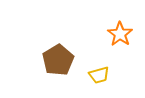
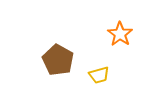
brown pentagon: rotated 12 degrees counterclockwise
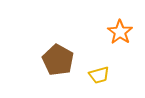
orange star: moved 2 px up
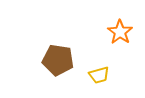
brown pentagon: rotated 20 degrees counterclockwise
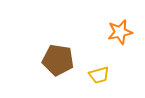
orange star: rotated 25 degrees clockwise
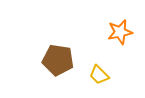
yellow trapezoid: rotated 60 degrees clockwise
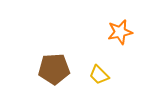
brown pentagon: moved 4 px left, 9 px down; rotated 12 degrees counterclockwise
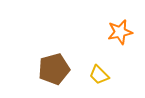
brown pentagon: rotated 12 degrees counterclockwise
